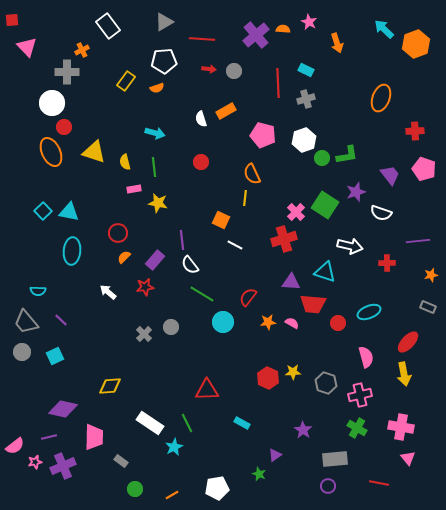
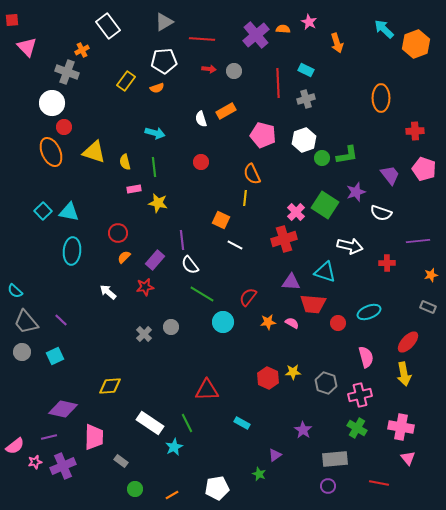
gray cross at (67, 72): rotated 20 degrees clockwise
orange ellipse at (381, 98): rotated 20 degrees counterclockwise
cyan semicircle at (38, 291): moved 23 px left; rotated 42 degrees clockwise
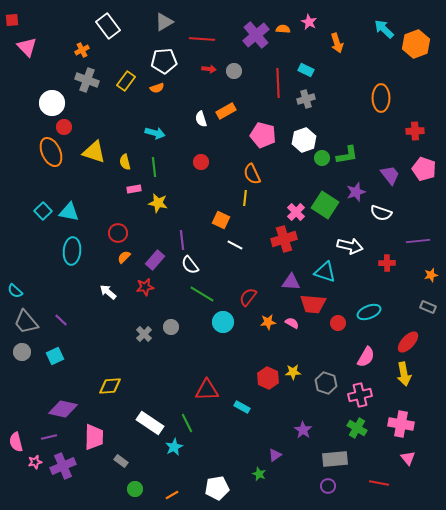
gray cross at (67, 72): moved 20 px right, 8 px down
pink semicircle at (366, 357): rotated 45 degrees clockwise
cyan rectangle at (242, 423): moved 16 px up
pink cross at (401, 427): moved 3 px up
pink semicircle at (15, 446): moved 1 px right, 4 px up; rotated 114 degrees clockwise
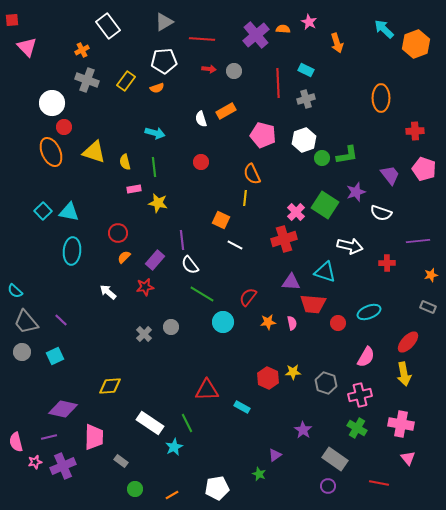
pink semicircle at (292, 323): rotated 48 degrees clockwise
gray rectangle at (335, 459): rotated 40 degrees clockwise
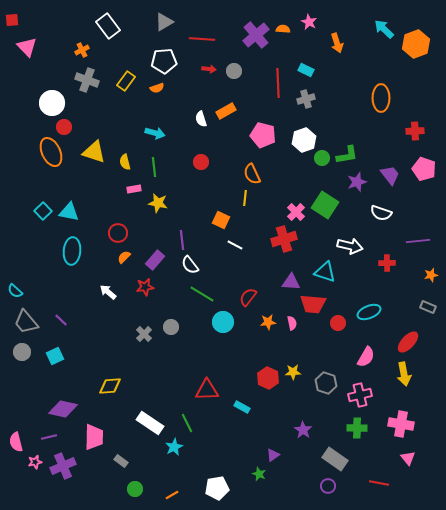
purple star at (356, 192): moved 1 px right, 10 px up
green cross at (357, 428): rotated 30 degrees counterclockwise
purple triangle at (275, 455): moved 2 px left
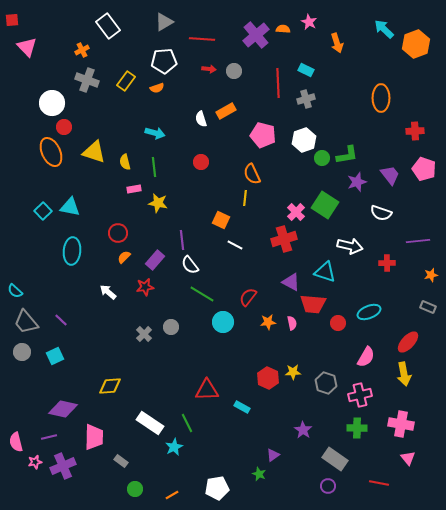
cyan triangle at (69, 212): moved 1 px right, 5 px up
purple triangle at (291, 282): rotated 24 degrees clockwise
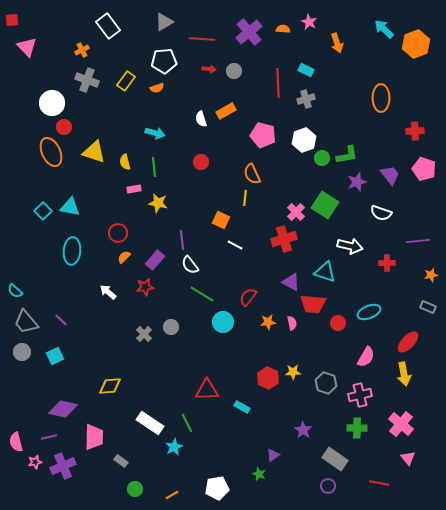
purple cross at (256, 35): moved 7 px left, 3 px up
pink cross at (401, 424): rotated 30 degrees clockwise
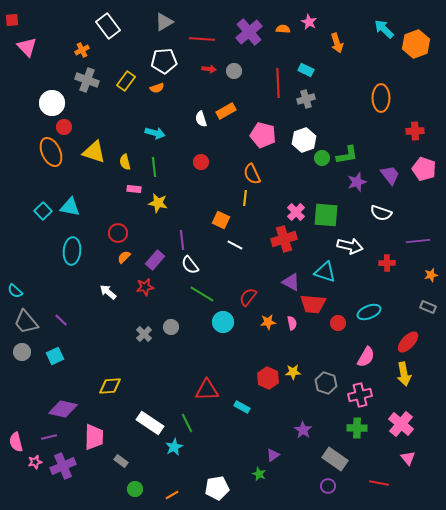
pink rectangle at (134, 189): rotated 16 degrees clockwise
green square at (325, 205): moved 1 px right, 10 px down; rotated 28 degrees counterclockwise
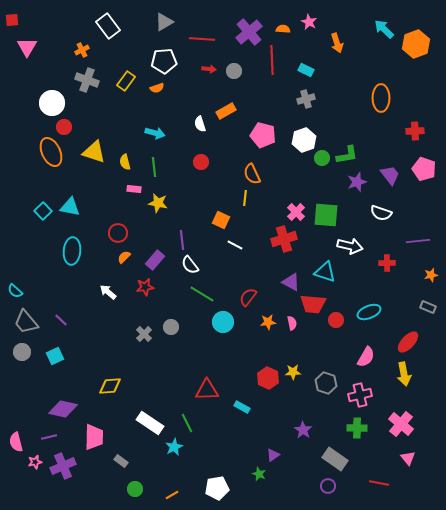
pink triangle at (27, 47): rotated 15 degrees clockwise
red line at (278, 83): moved 6 px left, 23 px up
white semicircle at (201, 119): moved 1 px left, 5 px down
red circle at (338, 323): moved 2 px left, 3 px up
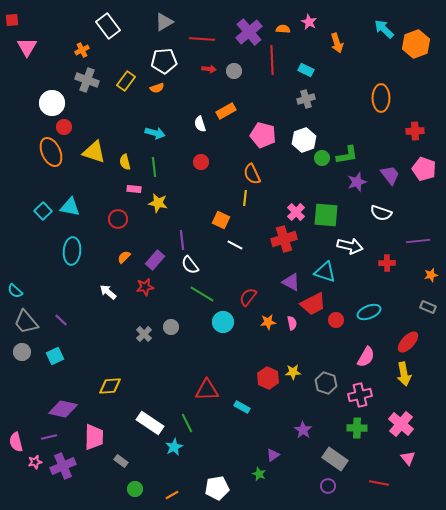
red circle at (118, 233): moved 14 px up
red trapezoid at (313, 304): rotated 32 degrees counterclockwise
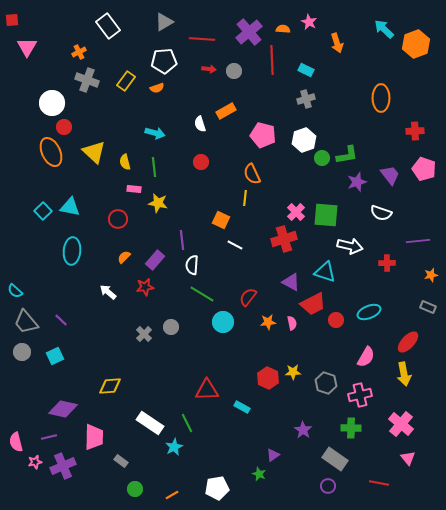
orange cross at (82, 50): moved 3 px left, 2 px down
yellow triangle at (94, 152): rotated 25 degrees clockwise
white semicircle at (190, 265): moved 2 px right; rotated 42 degrees clockwise
green cross at (357, 428): moved 6 px left
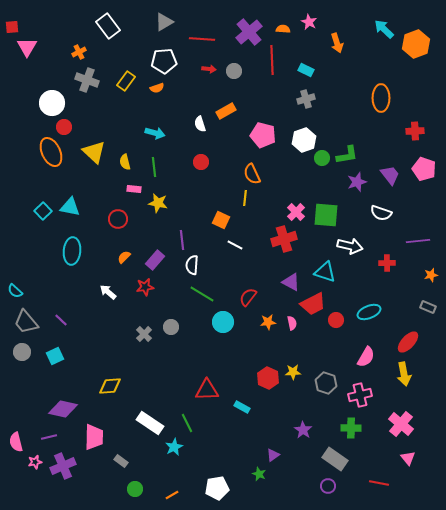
red square at (12, 20): moved 7 px down
